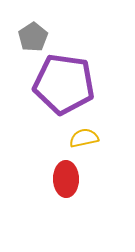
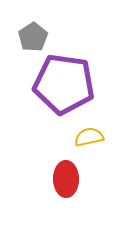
yellow semicircle: moved 5 px right, 1 px up
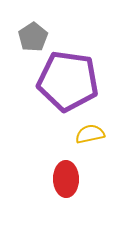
purple pentagon: moved 4 px right, 3 px up
yellow semicircle: moved 1 px right, 3 px up
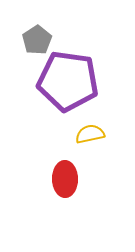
gray pentagon: moved 4 px right, 3 px down
red ellipse: moved 1 px left
